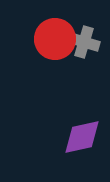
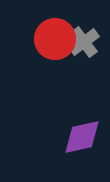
gray cross: rotated 36 degrees clockwise
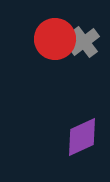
purple diamond: rotated 12 degrees counterclockwise
